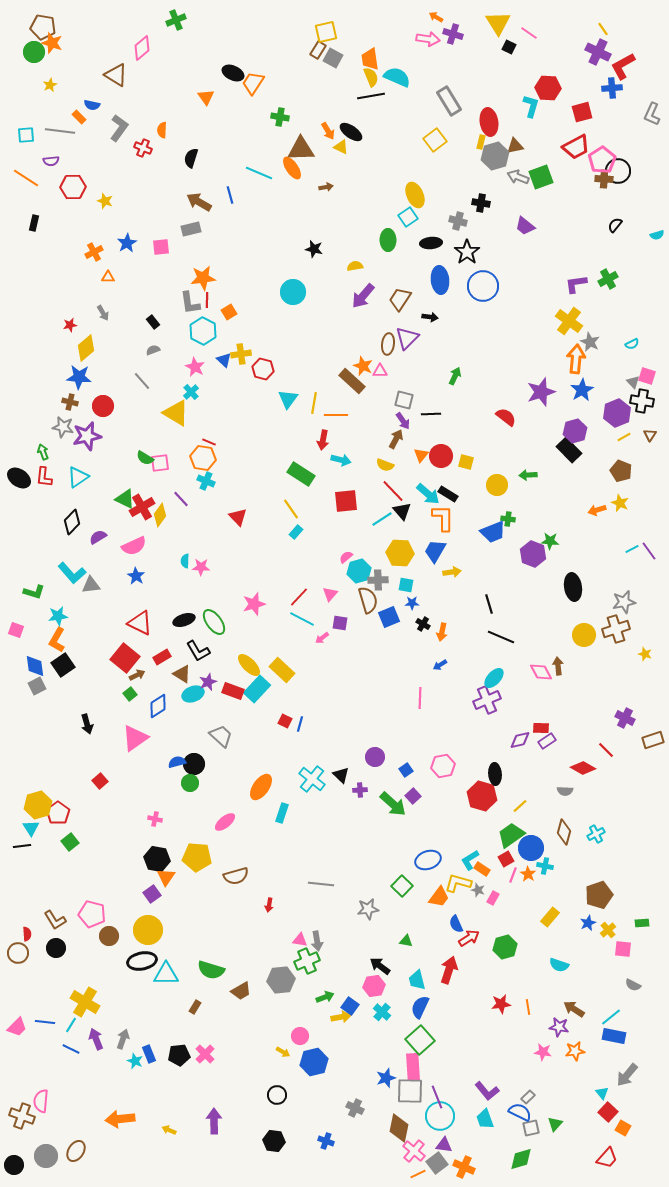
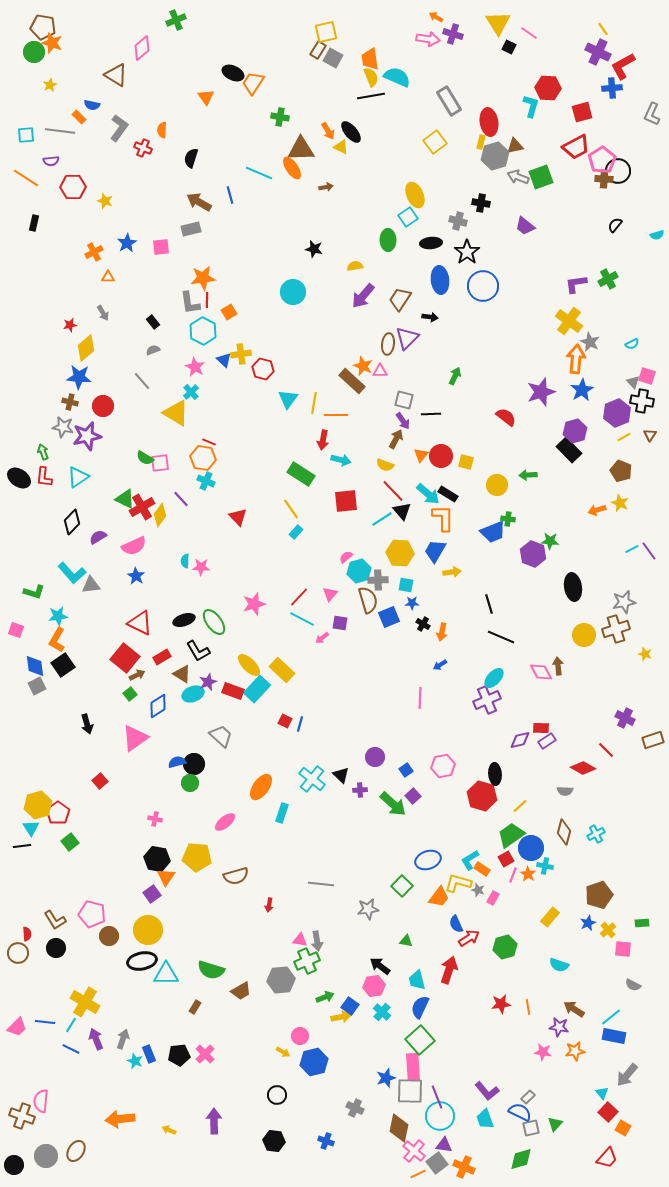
black ellipse at (351, 132): rotated 15 degrees clockwise
yellow square at (435, 140): moved 2 px down
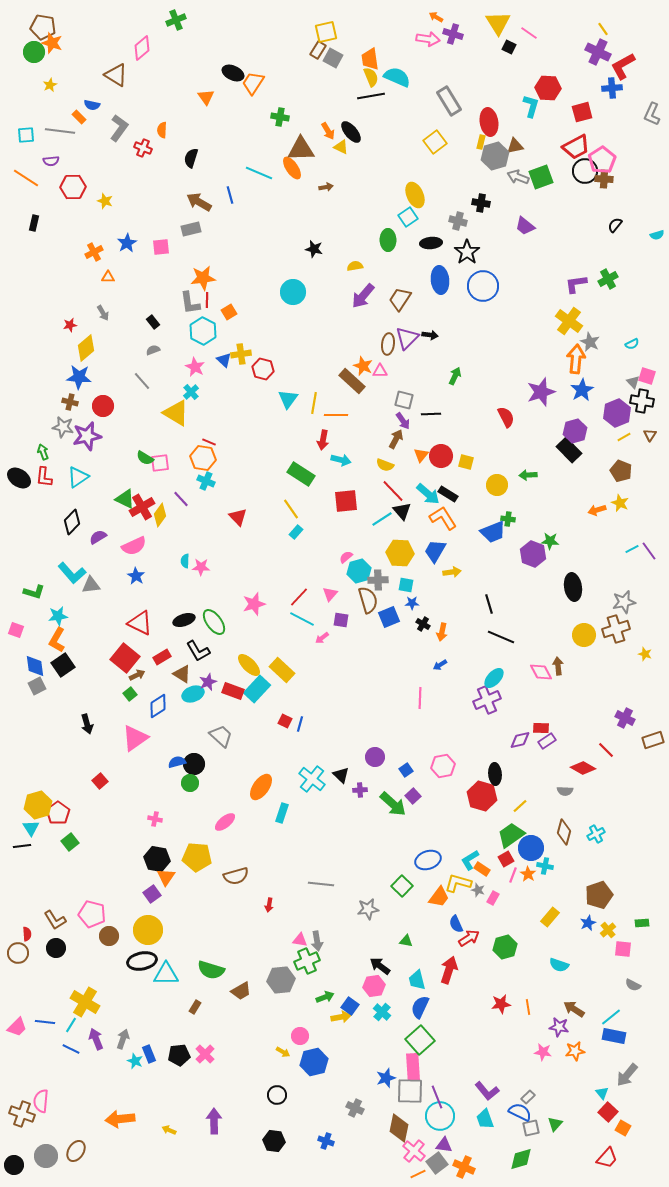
black circle at (618, 171): moved 33 px left
black arrow at (430, 317): moved 18 px down
red semicircle at (506, 417): rotated 25 degrees clockwise
orange L-shape at (443, 518): rotated 32 degrees counterclockwise
purple square at (340, 623): moved 1 px right, 3 px up
brown cross at (22, 1116): moved 2 px up
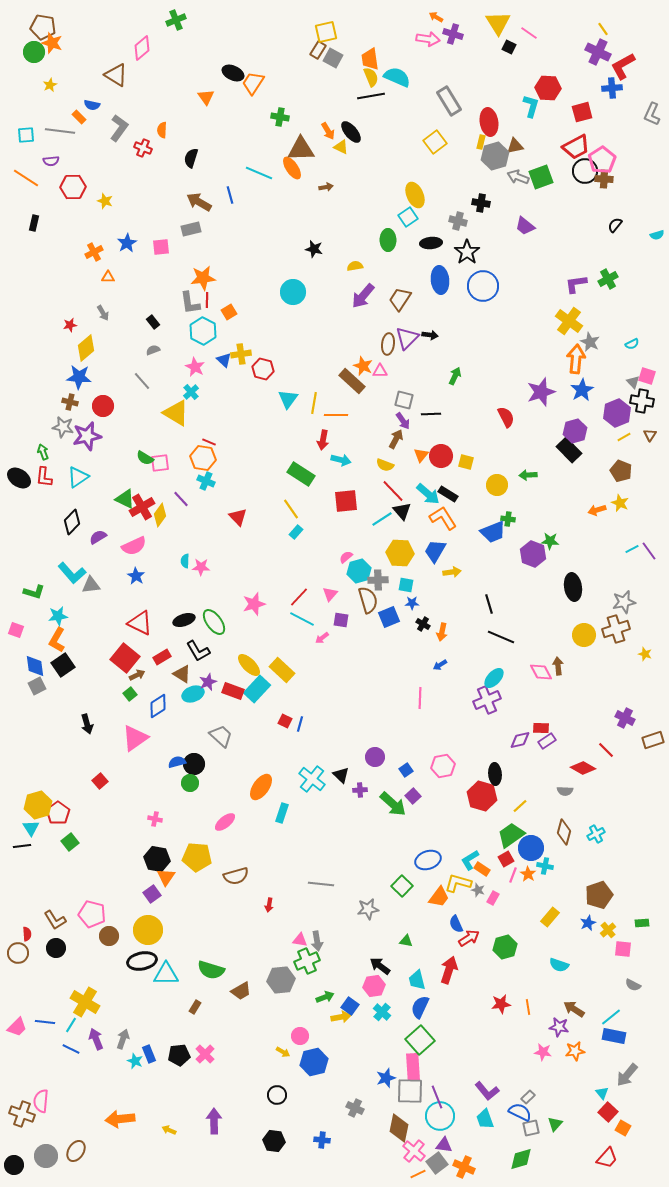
blue cross at (326, 1141): moved 4 px left, 1 px up; rotated 14 degrees counterclockwise
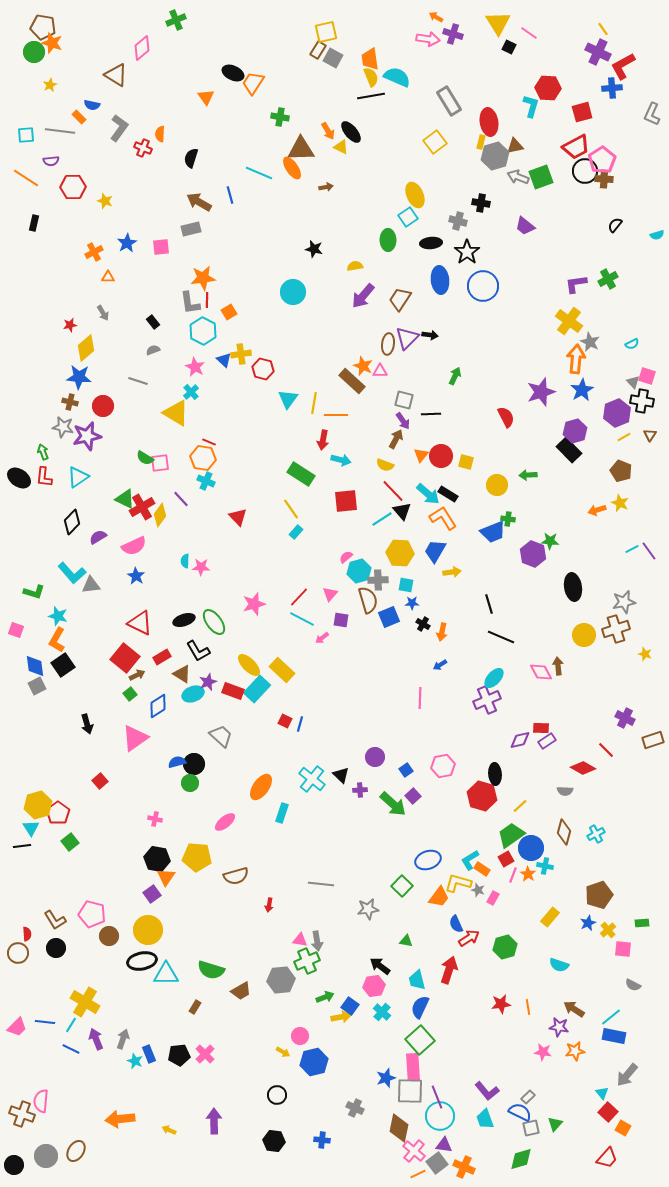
orange semicircle at (162, 130): moved 2 px left, 4 px down
gray line at (142, 381): moved 4 px left; rotated 30 degrees counterclockwise
cyan star at (58, 616): rotated 24 degrees clockwise
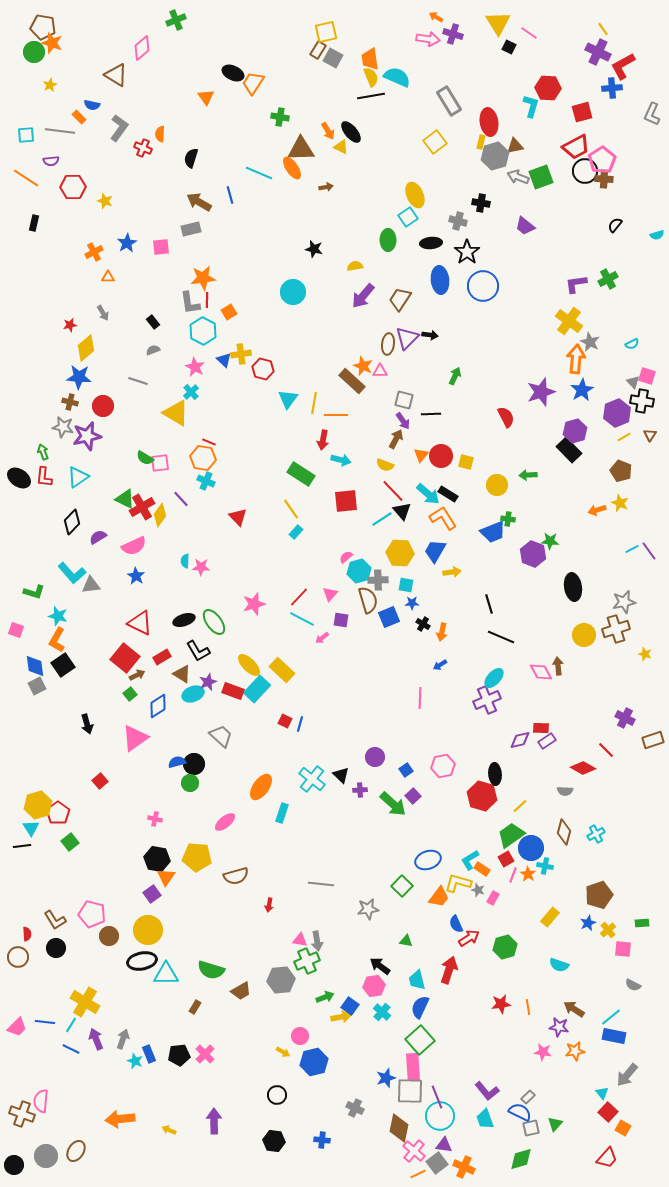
brown circle at (18, 953): moved 4 px down
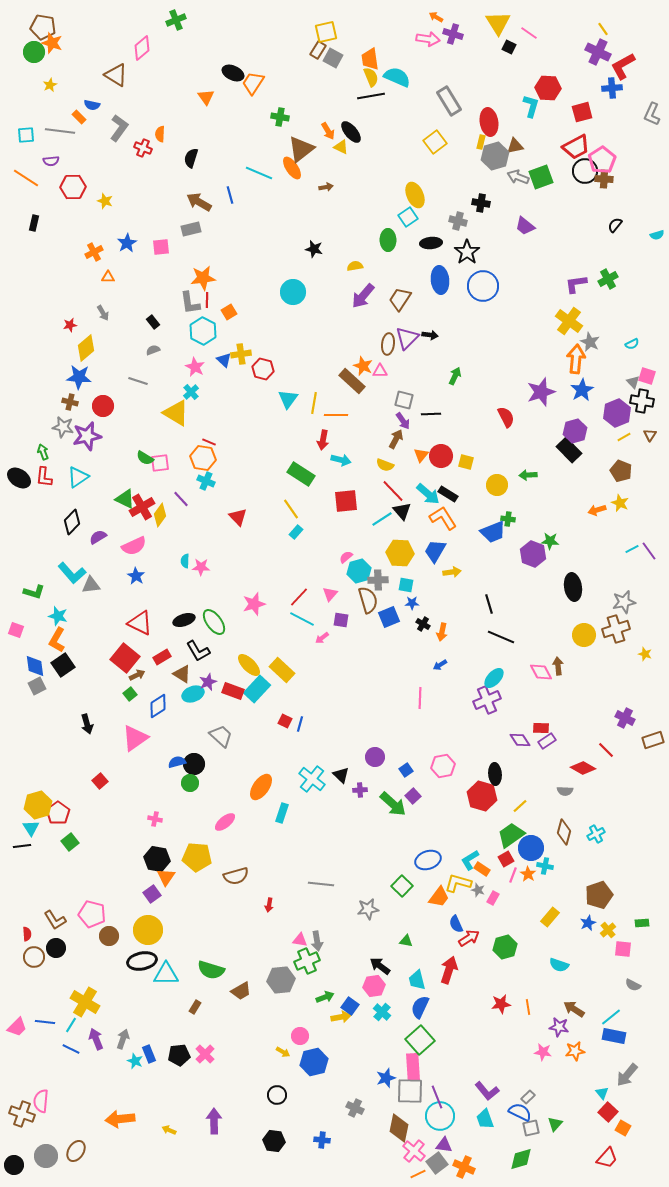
brown triangle at (301, 149): rotated 36 degrees counterclockwise
purple diamond at (520, 740): rotated 70 degrees clockwise
brown circle at (18, 957): moved 16 px right
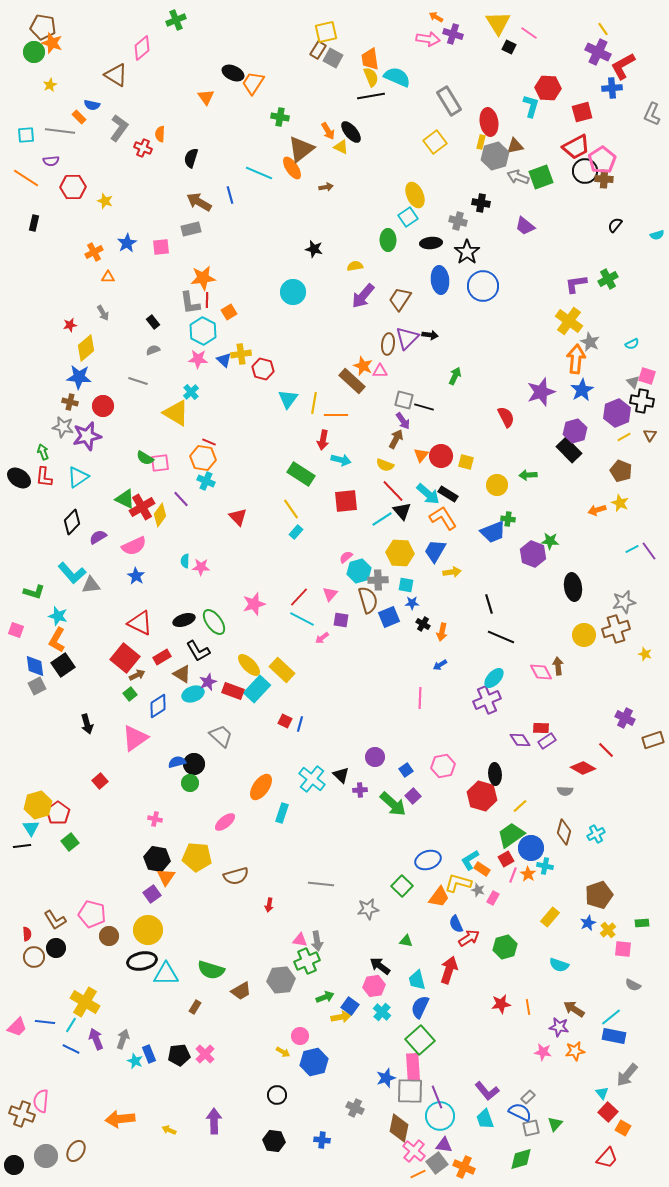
pink star at (195, 367): moved 3 px right, 8 px up; rotated 24 degrees counterclockwise
black line at (431, 414): moved 7 px left, 7 px up; rotated 18 degrees clockwise
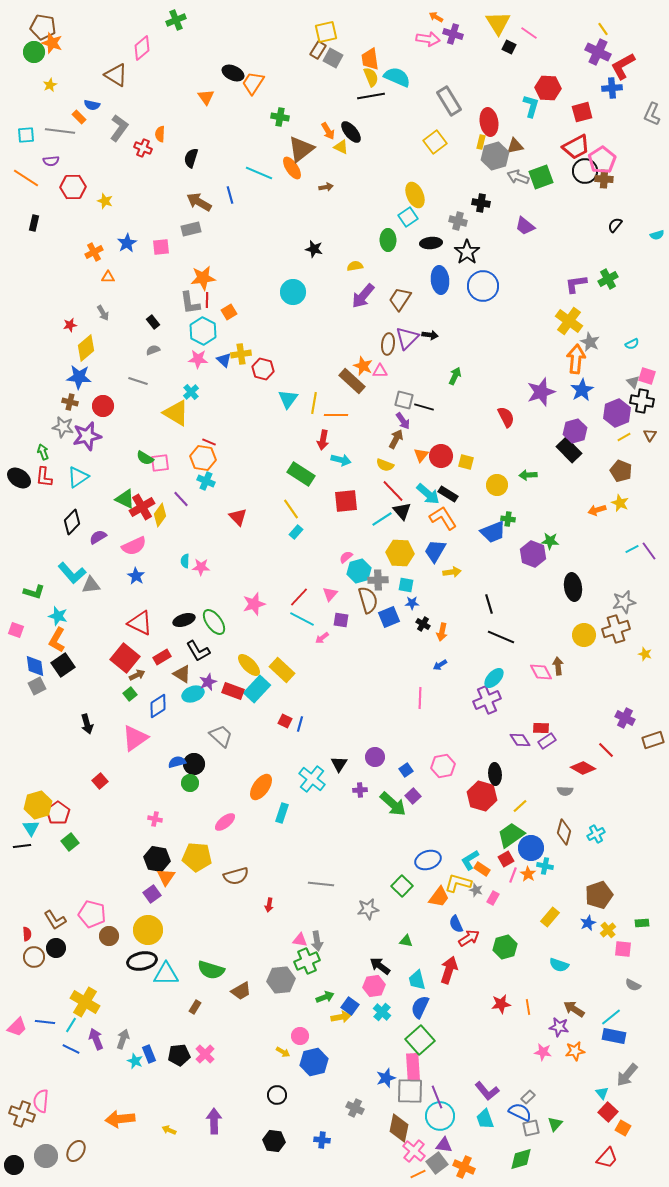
black triangle at (341, 775): moved 2 px left, 11 px up; rotated 18 degrees clockwise
gray star at (478, 890): moved 2 px left
